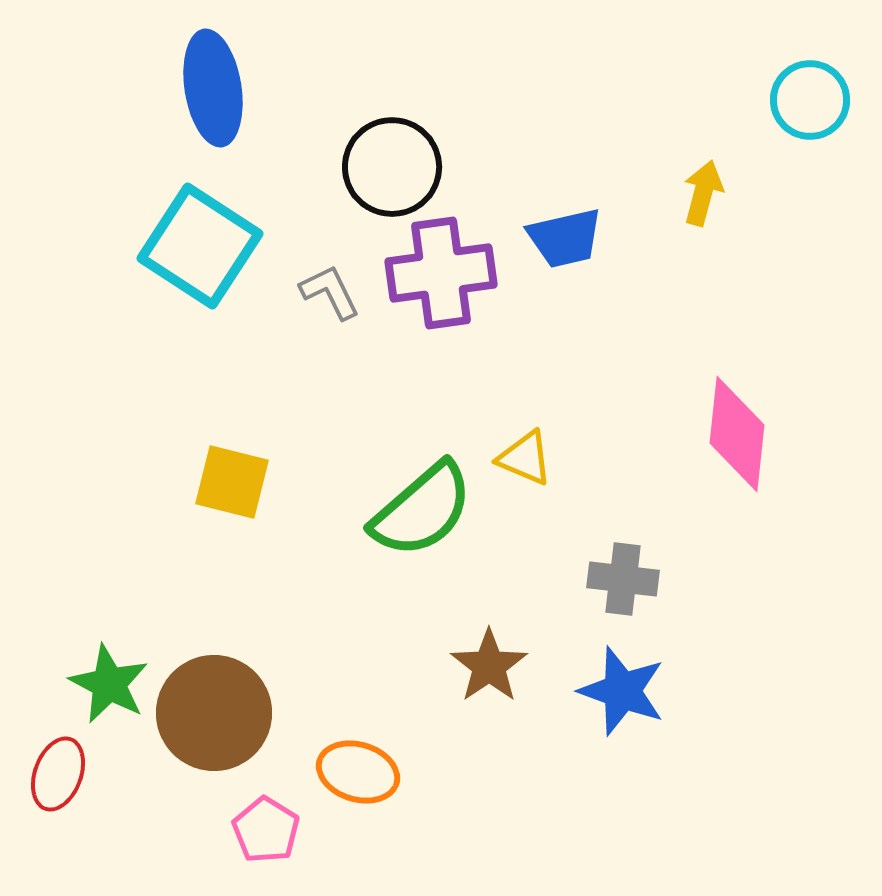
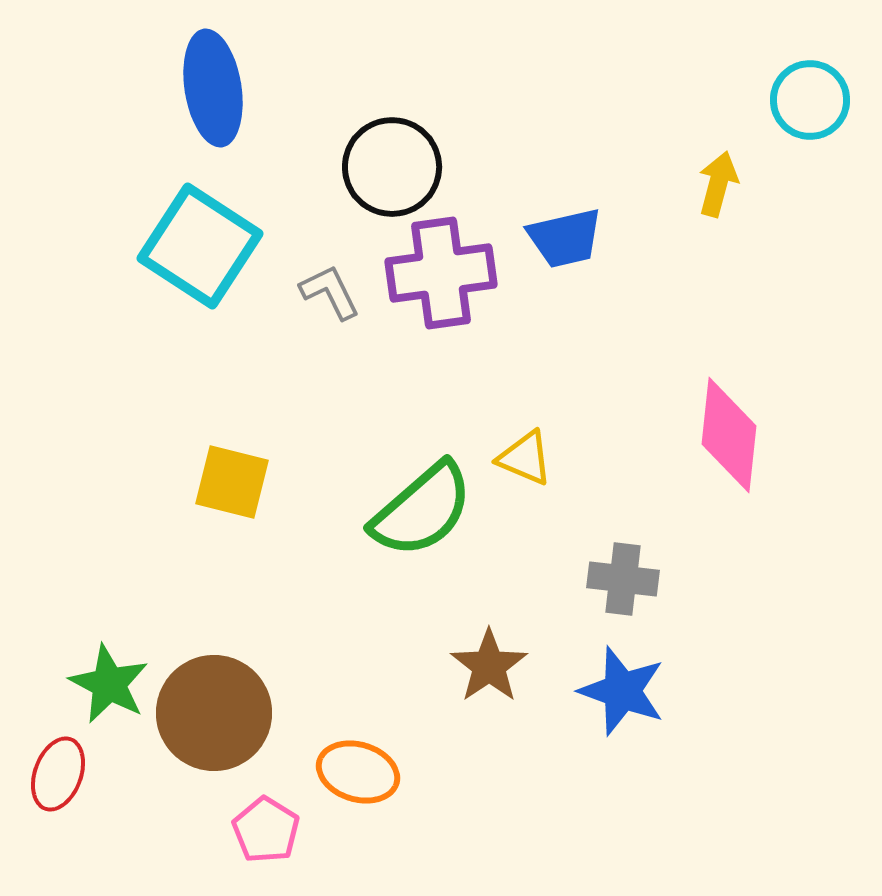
yellow arrow: moved 15 px right, 9 px up
pink diamond: moved 8 px left, 1 px down
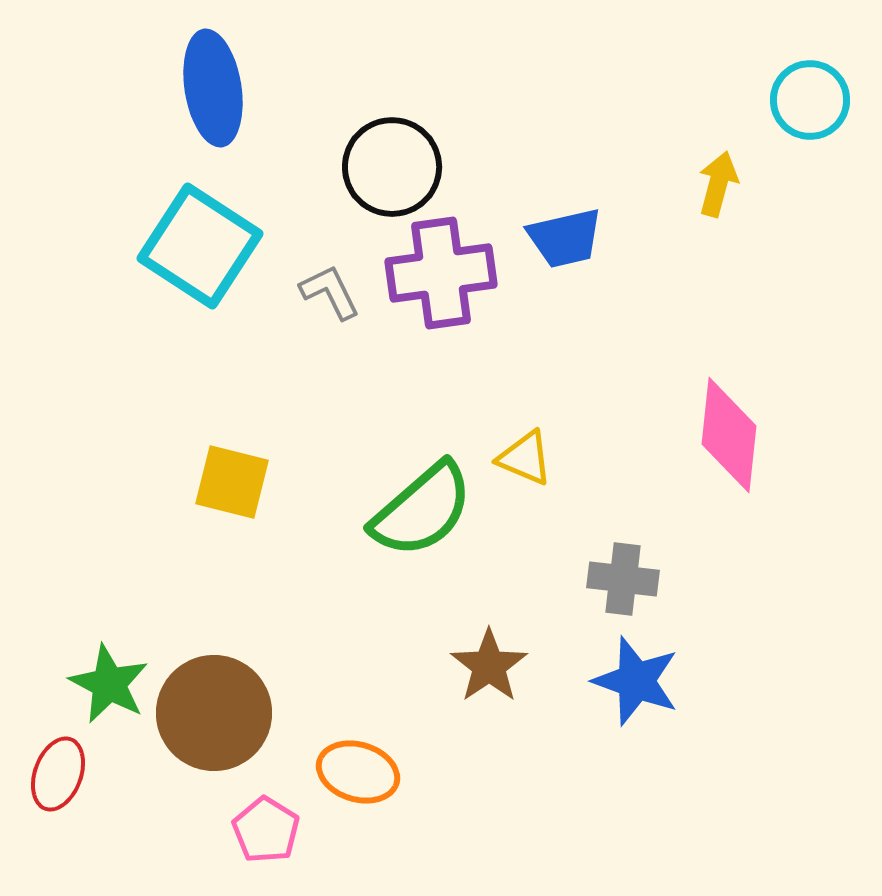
blue star: moved 14 px right, 10 px up
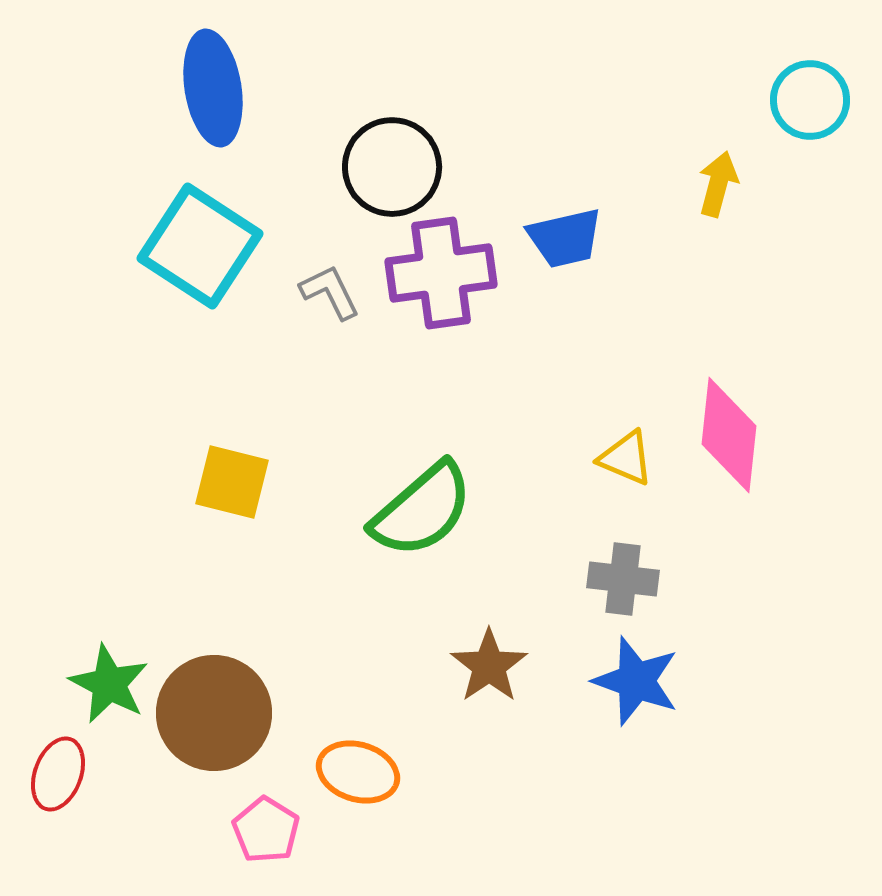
yellow triangle: moved 101 px right
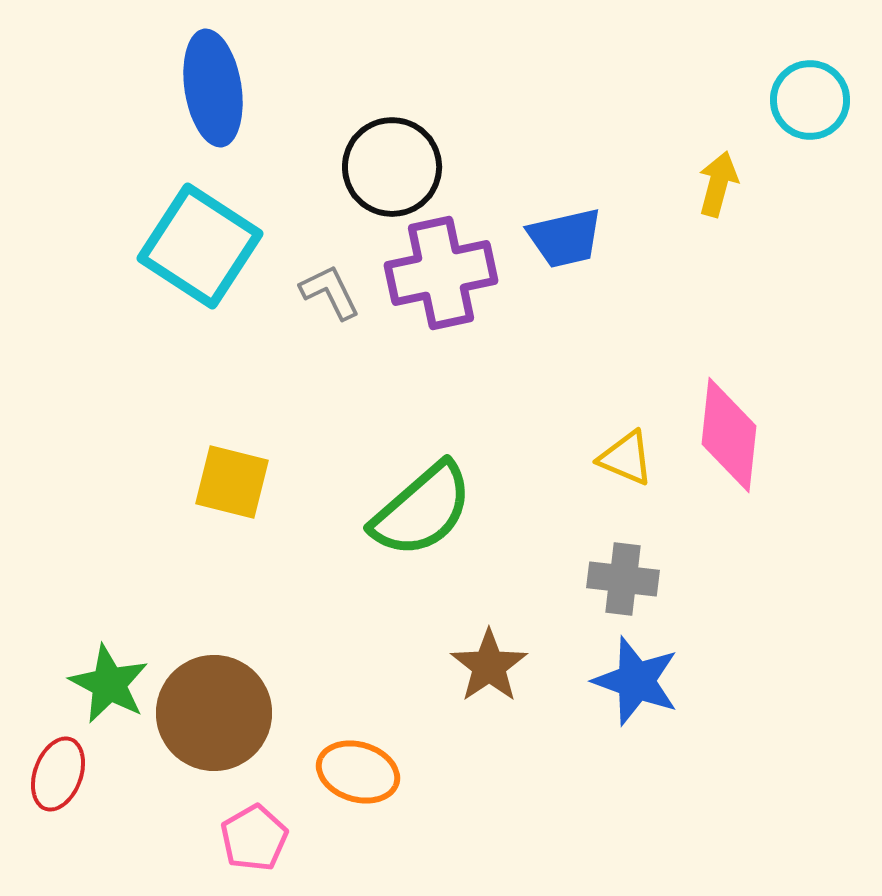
purple cross: rotated 4 degrees counterclockwise
pink pentagon: moved 12 px left, 8 px down; rotated 10 degrees clockwise
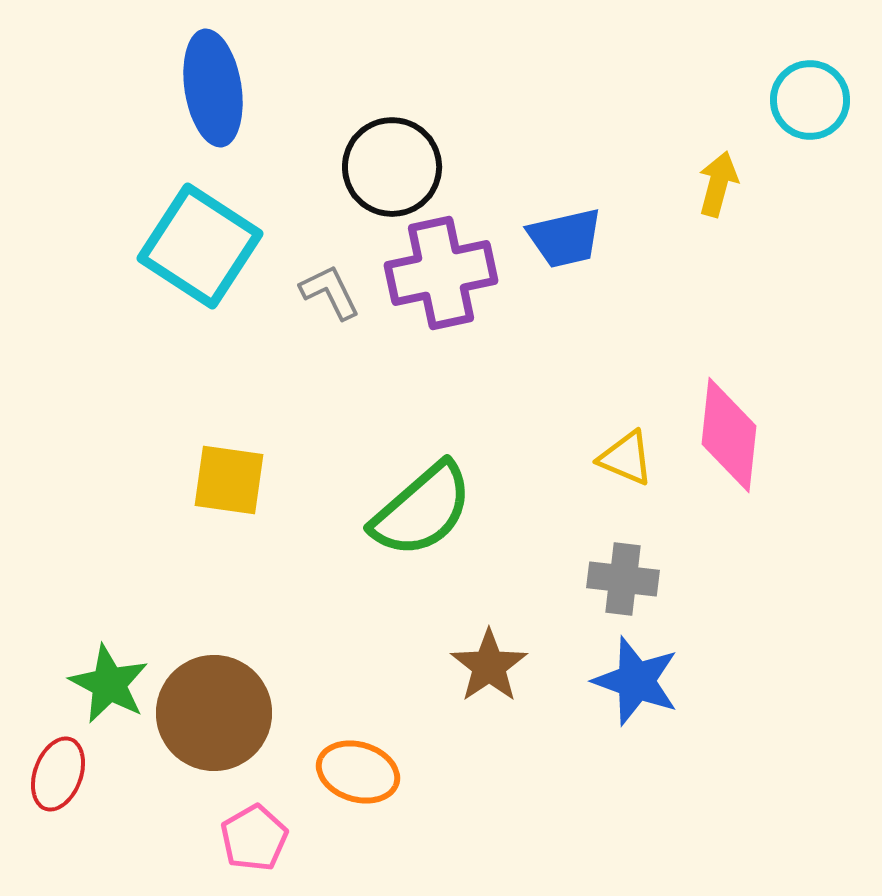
yellow square: moved 3 px left, 2 px up; rotated 6 degrees counterclockwise
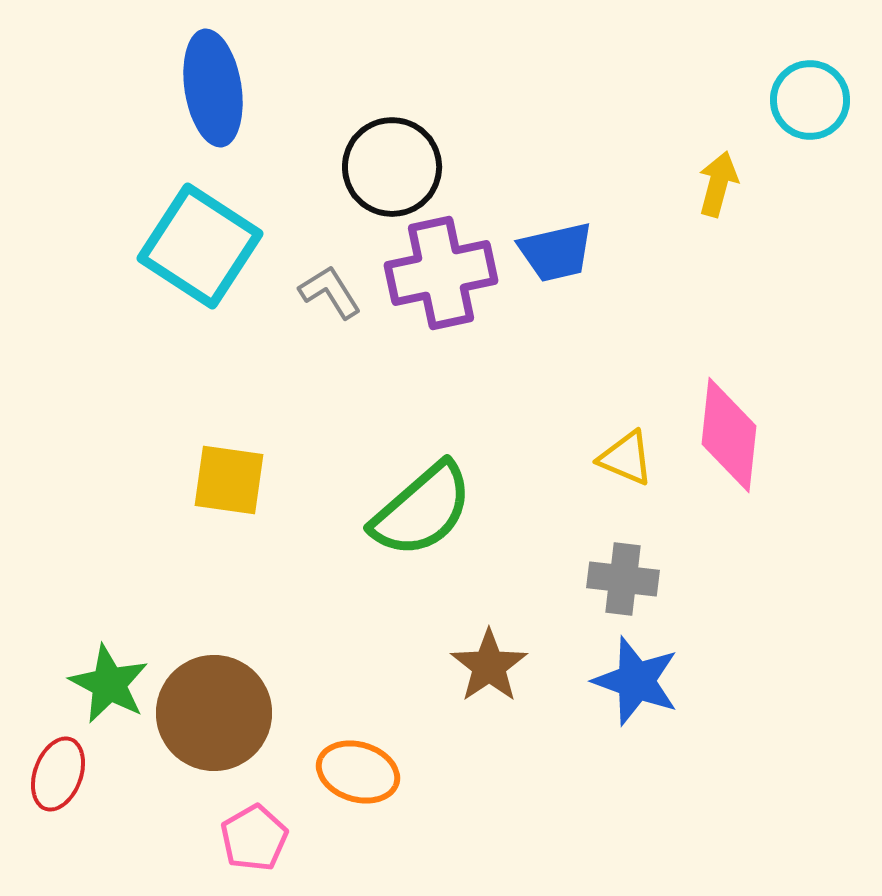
blue trapezoid: moved 9 px left, 14 px down
gray L-shape: rotated 6 degrees counterclockwise
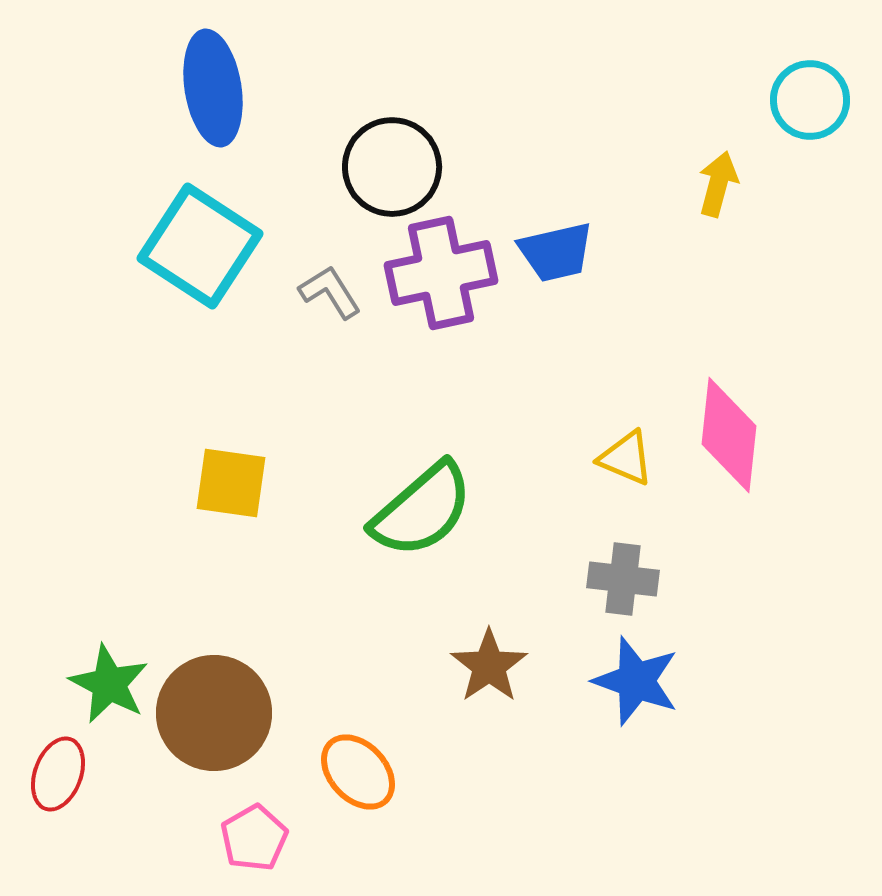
yellow square: moved 2 px right, 3 px down
orange ellipse: rotated 30 degrees clockwise
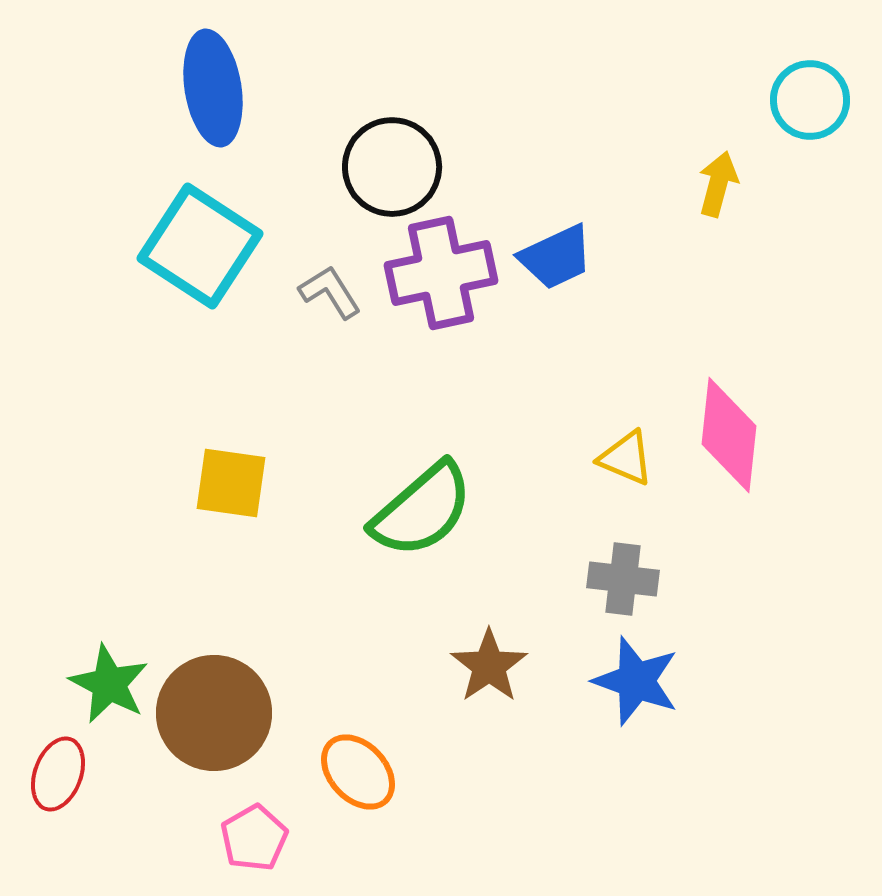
blue trapezoid: moved 5 px down; rotated 12 degrees counterclockwise
